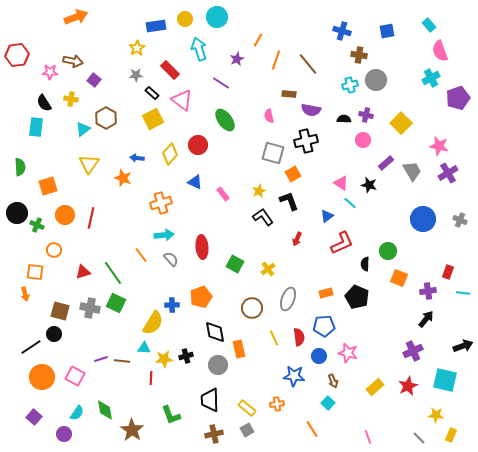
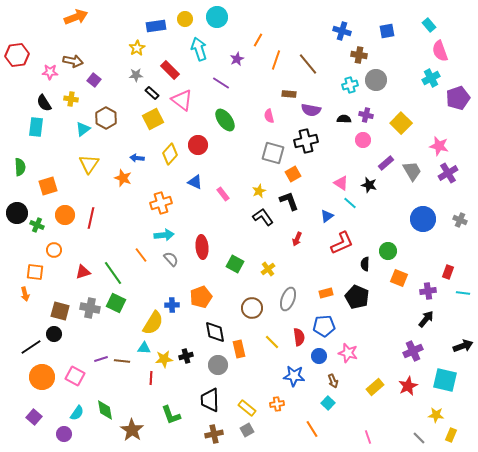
yellow line at (274, 338): moved 2 px left, 4 px down; rotated 21 degrees counterclockwise
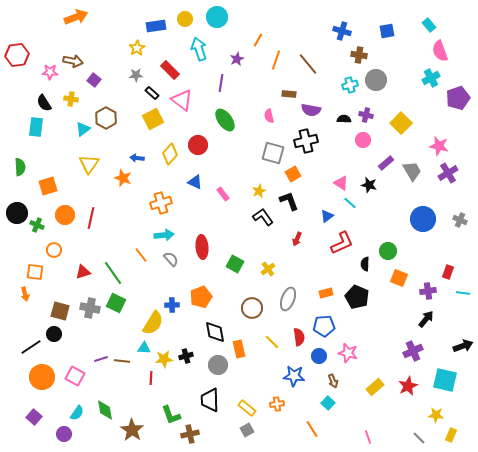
purple line at (221, 83): rotated 66 degrees clockwise
brown cross at (214, 434): moved 24 px left
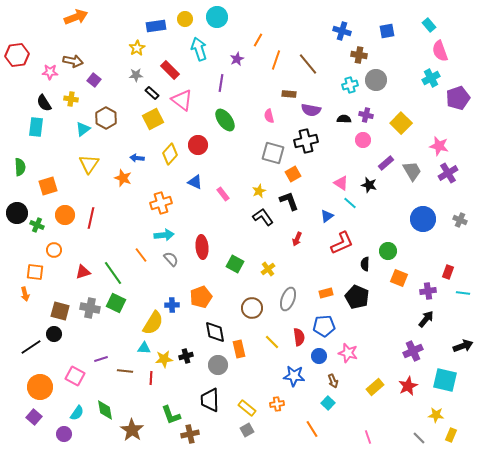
brown line at (122, 361): moved 3 px right, 10 px down
orange circle at (42, 377): moved 2 px left, 10 px down
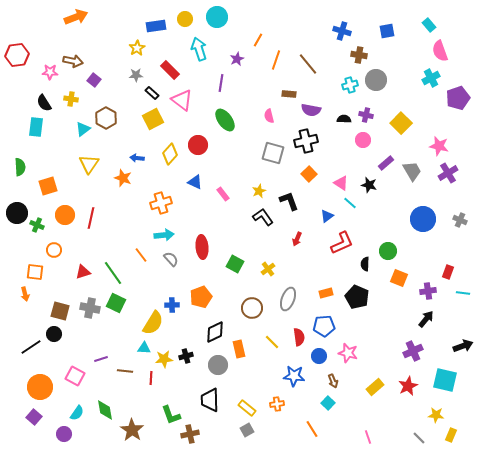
orange square at (293, 174): moved 16 px right; rotated 14 degrees counterclockwise
black diamond at (215, 332): rotated 75 degrees clockwise
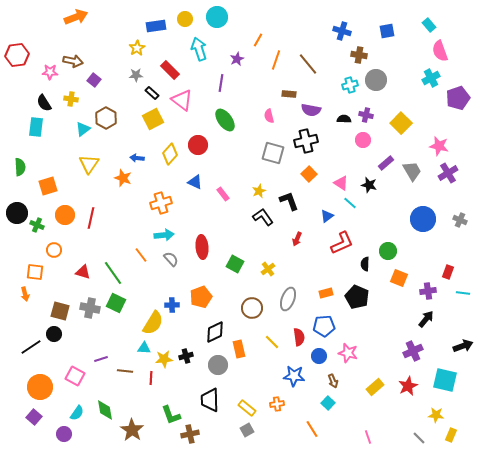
red triangle at (83, 272): rotated 35 degrees clockwise
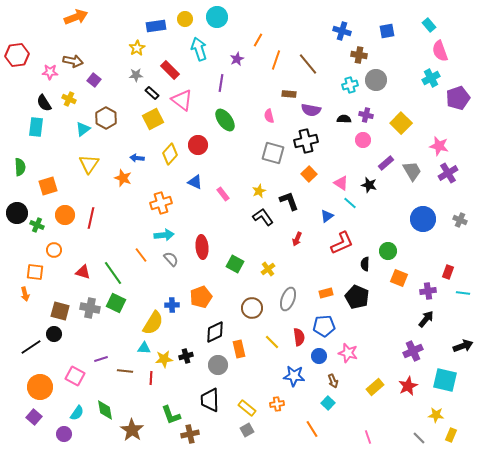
yellow cross at (71, 99): moved 2 px left; rotated 16 degrees clockwise
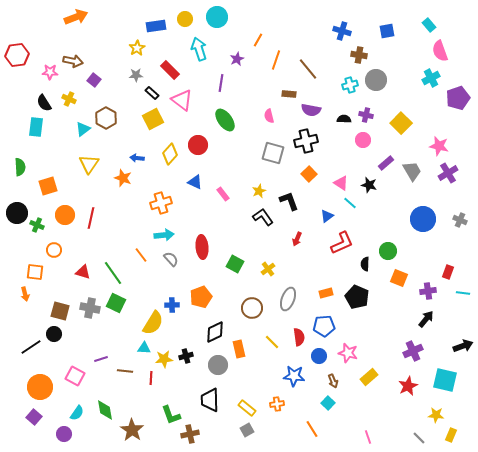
brown line at (308, 64): moved 5 px down
yellow rectangle at (375, 387): moved 6 px left, 10 px up
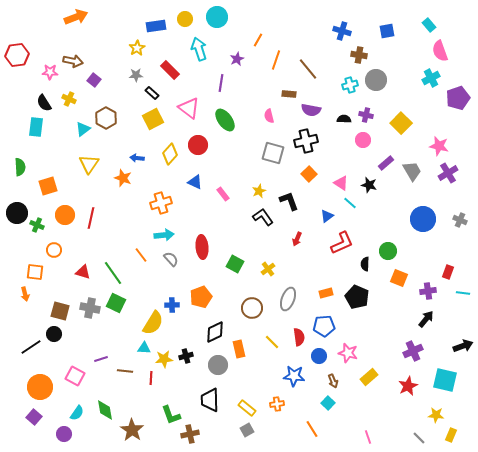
pink triangle at (182, 100): moved 7 px right, 8 px down
